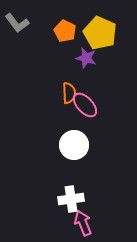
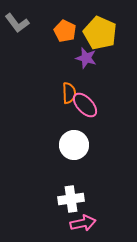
pink arrow: rotated 100 degrees clockwise
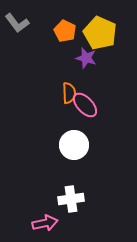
pink arrow: moved 38 px left
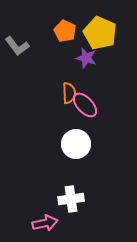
gray L-shape: moved 23 px down
white circle: moved 2 px right, 1 px up
